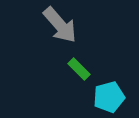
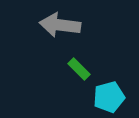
gray arrow: rotated 138 degrees clockwise
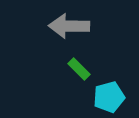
gray arrow: moved 9 px right, 1 px down; rotated 6 degrees counterclockwise
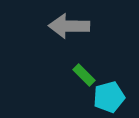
green rectangle: moved 5 px right, 6 px down
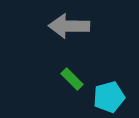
green rectangle: moved 12 px left, 4 px down
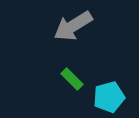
gray arrow: moved 4 px right; rotated 33 degrees counterclockwise
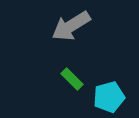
gray arrow: moved 2 px left
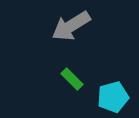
cyan pentagon: moved 4 px right
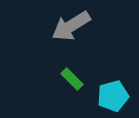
cyan pentagon: moved 1 px up
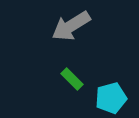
cyan pentagon: moved 2 px left, 2 px down
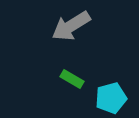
green rectangle: rotated 15 degrees counterclockwise
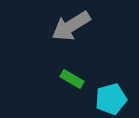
cyan pentagon: moved 1 px down
